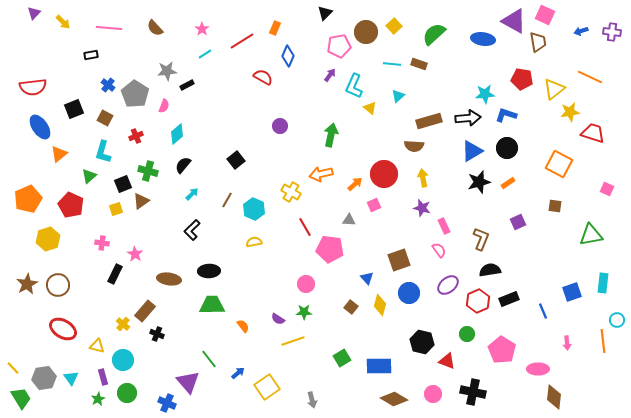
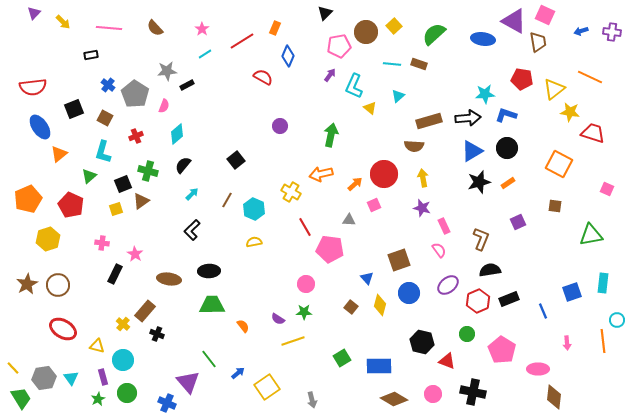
yellow star at (570, 112): rotated 18 degrees clockwise
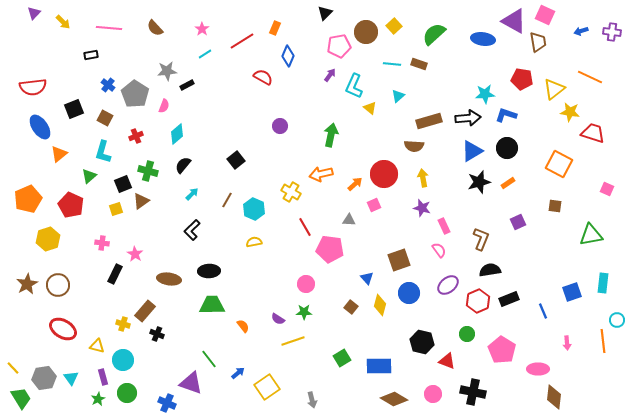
yellow cross at (123, 324): rotated 24 degrees counterclockwise
purple triangle at (188, 382): moved 3 px right, 1 px down; rotated 30 degrees counterclockwise
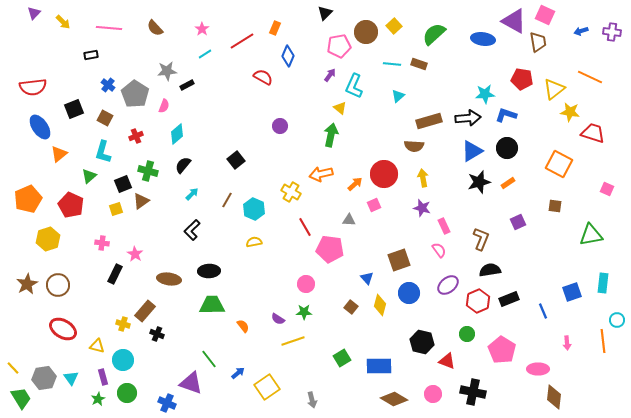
yellow triangle at (370, 108): moved 30 px left
